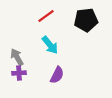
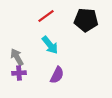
black pentagon: rotated 10 degrees clockwise
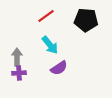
gray arrow: rotated 30 degrees clockwise
purple semicircle: moved 2 px right, 7 px up; rotated 30 degrees clockwise
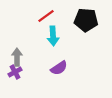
cyan arrow: moved 3 px right, 9 px up; rotated 36 degrees clockwise
purple cross: moved 4 px left, 1 px up; rotated 24 degrees counterclockwise
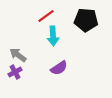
gray arrow: moved 1 px right, 2 px up; rotated 54 degrees counterclockwise
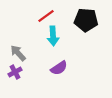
gray arrow: moved 2 px up; rotated 12 degrees clockwise
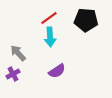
red line: moved 3 px right, 2 px down
cyan arrow: moved 3 px left, 1 px down
purple semicircle: moved 2 px left, 3 px down
purple cross: moved 2 px left, 2 px down
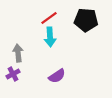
gray arrow: rotated 36 degrees clockwise
purple semicircle: moved 5 px down
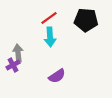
purple cross: moved 9 px up
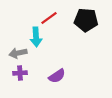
cyan arrow: moved 14 px left
gray arrow: rotated 96 degrees counterclockwise
purple cross: moved 7 px right, 8 px down; rotated 24 degrees clockwise
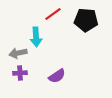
red line: moved 4 px right, 4 px up
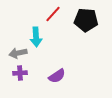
red line: rotated 12 degrees counterclockwise
